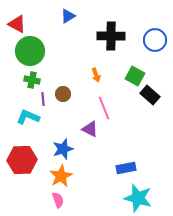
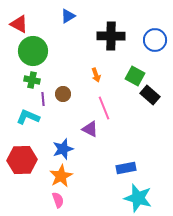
red triangle: moved 2 px right
green circle: moved 3 px right
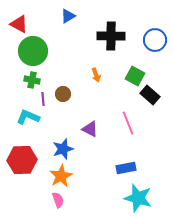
pink line: moved 24 px right, 15 px down
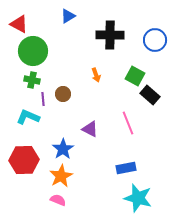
black cross: moved 1 px left, 1 px up
blue star: rotated 15 degrees counterclockwise
red hexagon: moved 2 px right
pink semicircle: rotated 49 degrees counterclockwise
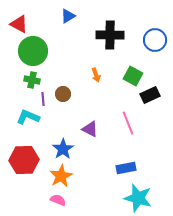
green square: moved 2 px left
black rectangle: rotated 66 degrees counterclockwise
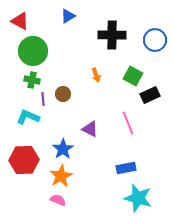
red triangle: moved 1 px right, 3 px up
black cross: moved 2 px right
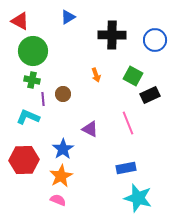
blue triangle: moved 1 px down
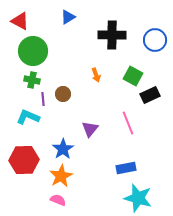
purple triangle: rotated 42 degrees clockwise
